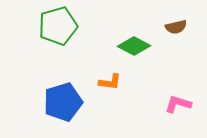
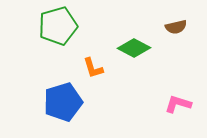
green diamond: moved 2 px down
orange L-shape: moved 17 px left, 14 px up; rotated 65 degrees clockwise
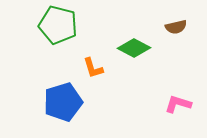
green pentagon: moved 1 px up; rotated 30 degrees clockwise
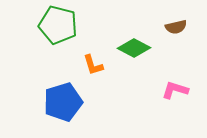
orange L-shape: moved 3 px up
pink L-shape: moved 3 px left, 14 px up
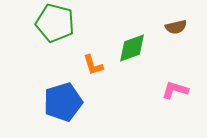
green pentagon: moved 3 px left, 2 px up
green diamond: moved 2 px left; rotated 48 degrees counterclockwise
